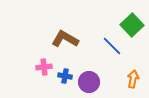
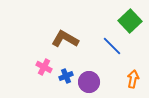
green square: moved 2 px left, 4 px up
pink cross: rotated 35 degrees clockwise
blue cross: moved 1 px right; rotated 32 degrees counterclockwise
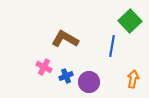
blue line: rotated 55 degrees clockwise
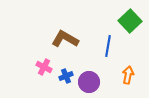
blue line: moved 4 px left
orange arrow: moved 5 px left, 4 px up
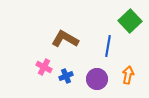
purple circle: moved 8 px right, 3 px up
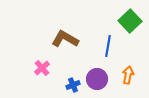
pink cross: moved 2 px left, 1 px down; rotated 21 degrees clockwise
blue cross: moved 7 px right, 9 px down
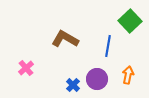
pink cross: moved 16 px left
blue cross: rotated 24 degrees counterclockwise
